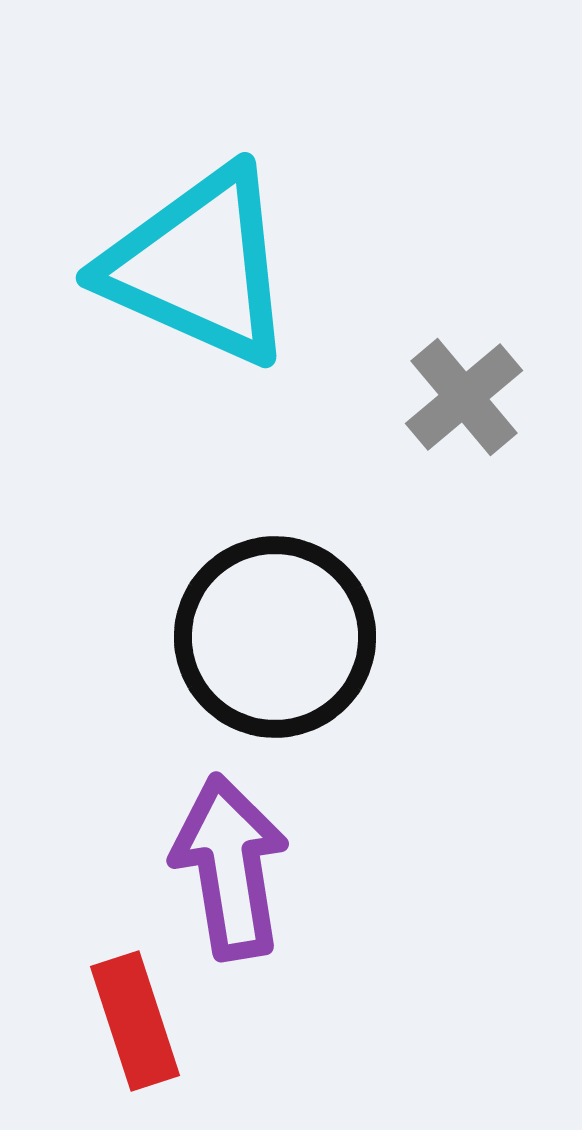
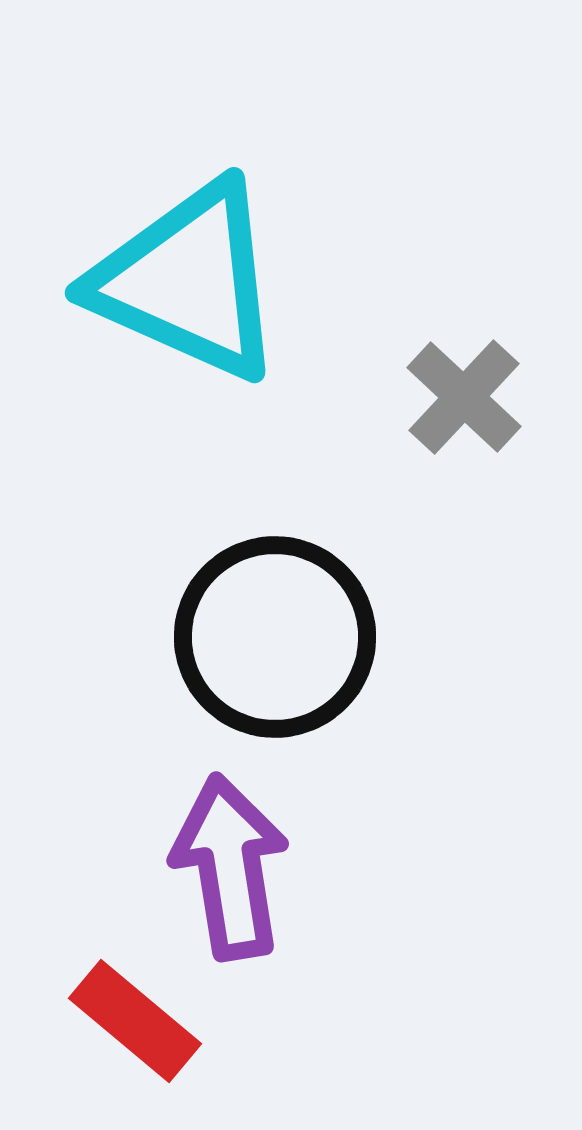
cyan triangle: moved 11 px left, 15 px down
gray cross: rotated 7 degrees counterclockwise
red rectangle: rotated 32 degrees counterclockwise
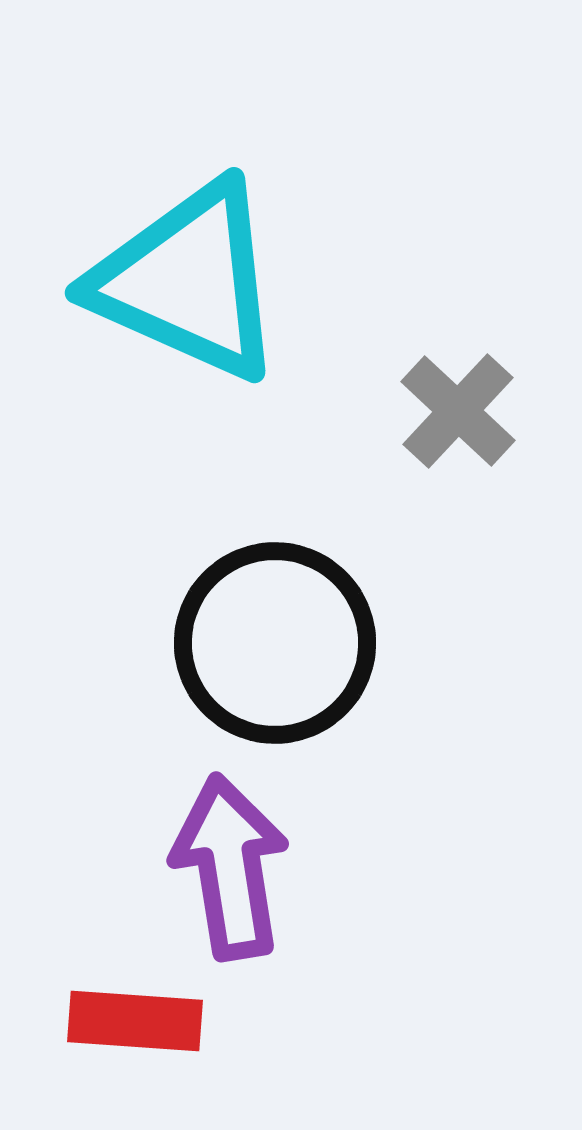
gray cross: moved 6 px left, 14 px down
black circle: moved 6 px down
red rectangle: rotated 36 degrees counterclockwise
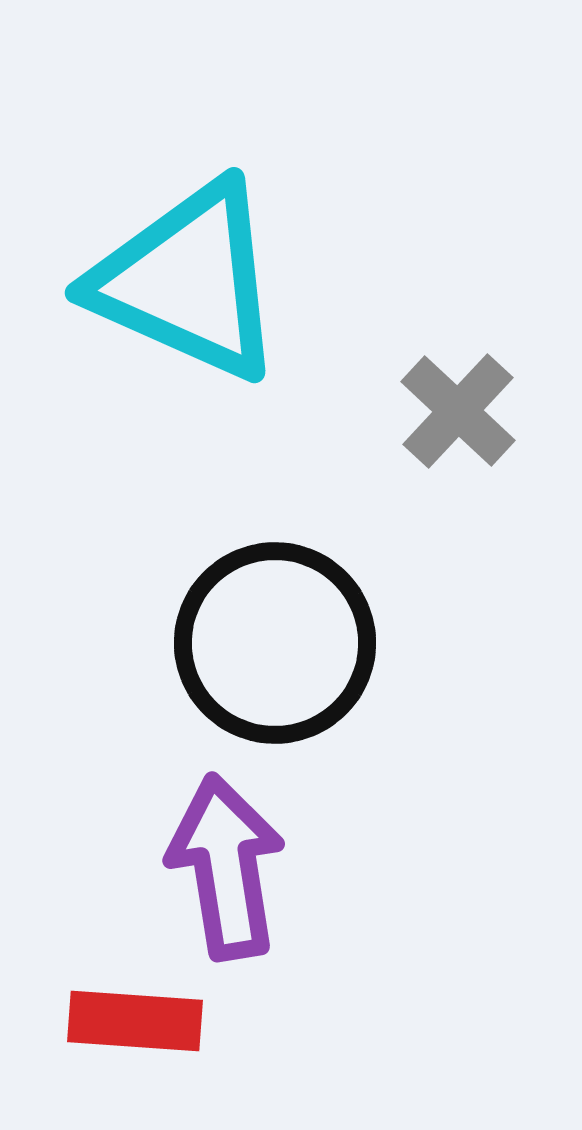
purple arrow: moved 4 px left
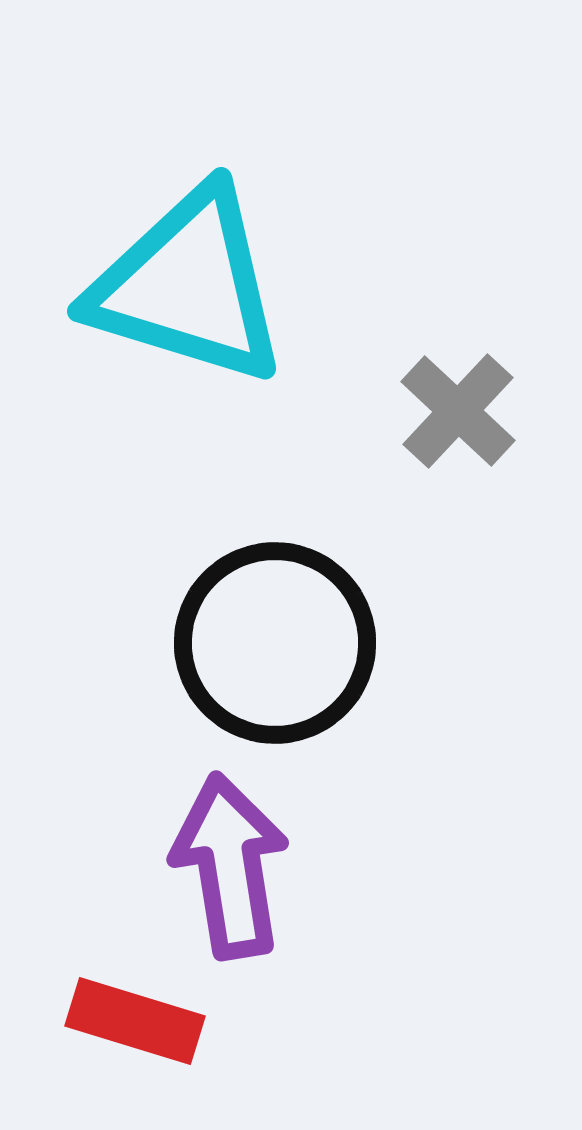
cyan triangle: moved 5 px down; rotated 7 degrees counterclockwise
purple arrow: moved 4 px right, 1 px up
red rectangle: rotated 13 degrees clockwise
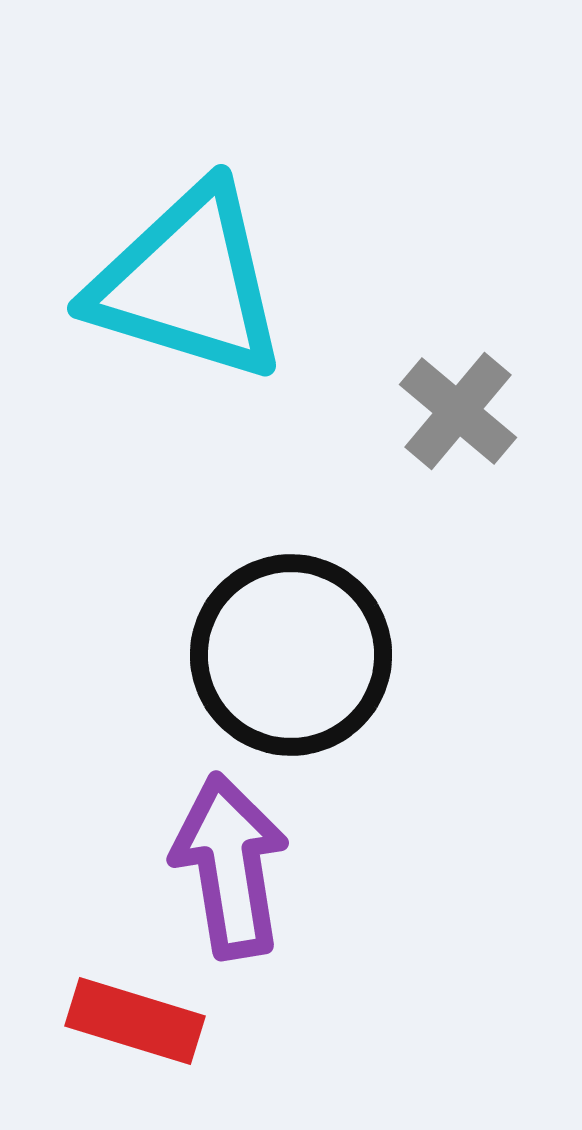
cyan triangle: moved 3 px up
gray cross: rotated 3 degrees counterclockwise
black circle: moved 16 px right, 12 px down
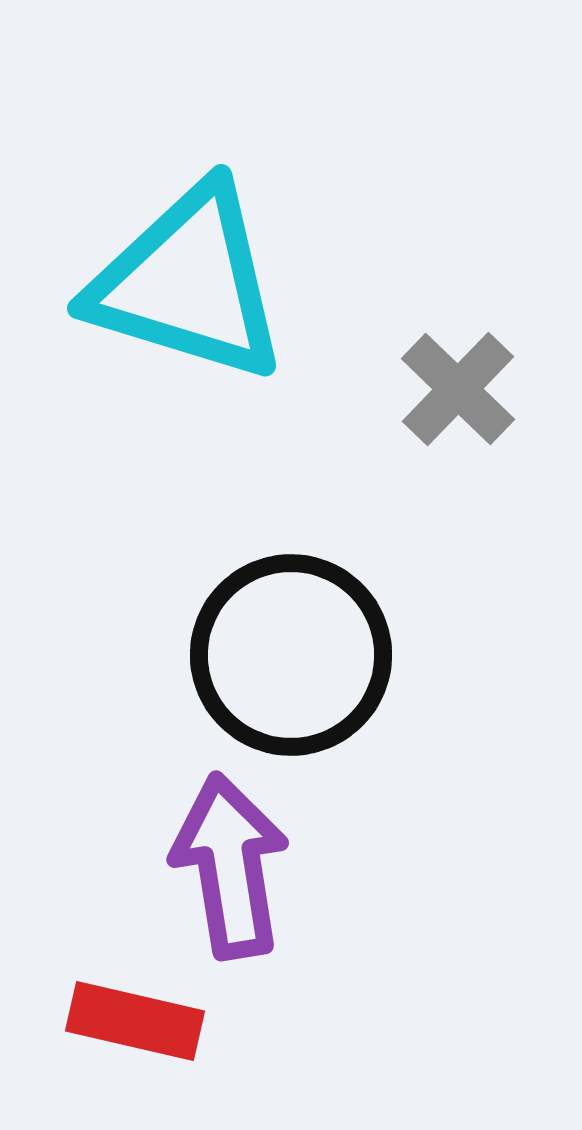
gray cross: moved 22 px up; rotated 4 degrees clockwise
red rectangle: rotated 4 degrees counterclockwise
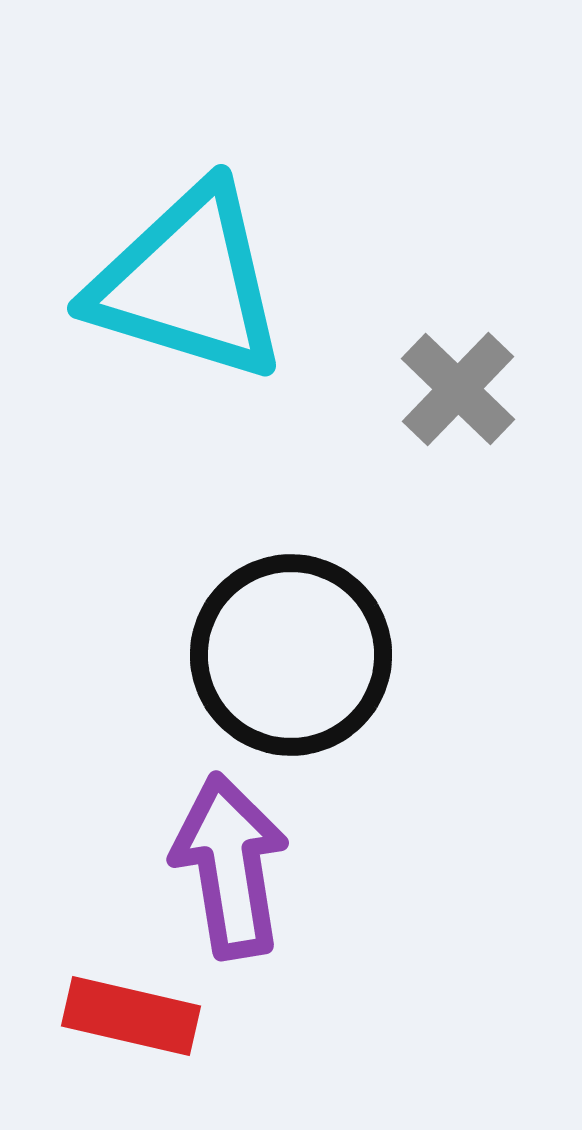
red rectangle: moved 4 px left, 5 px up
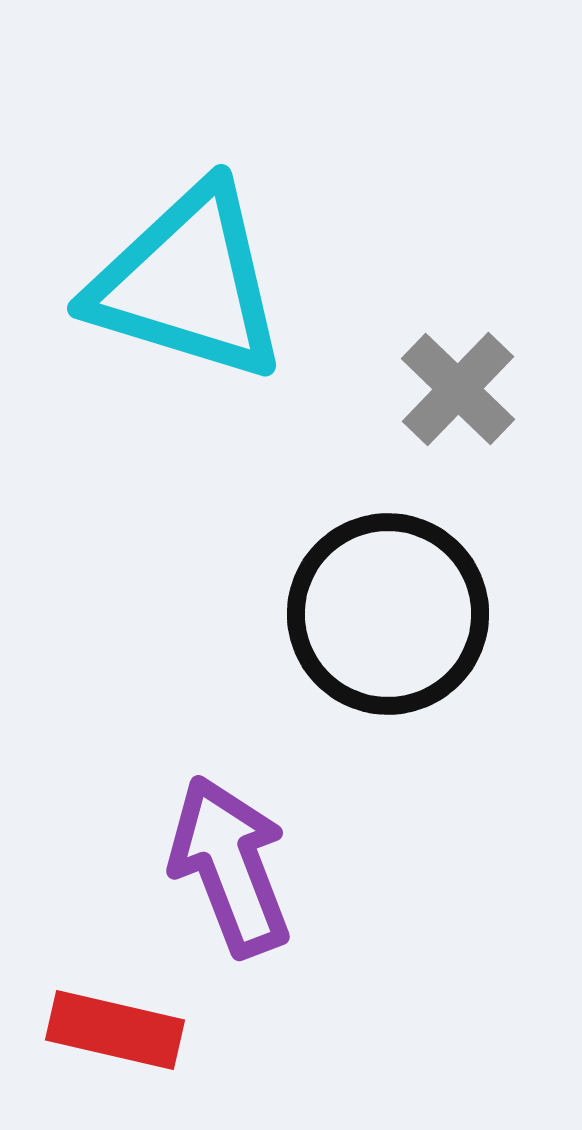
black circle: moved 97 px right, 41 px up
purple arrow: rotated 12 degrees counterclockwise
red rectangle: moved 16 px left, 14 px down
